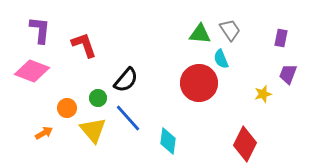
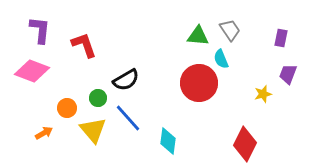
green triangle: moved 2 px left, 2 px down
black semicircle: rotated 20 degrees clockwise
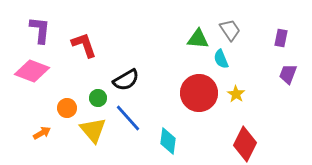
green triangle: moved 3 px down
red circle: moved 10 px down
yellow star: moved 27 px left; rotated 24 degrees counterclockwise
orange arrow: moved 2 px left
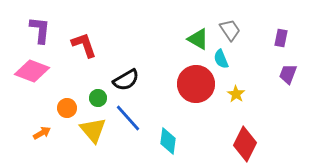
green triangle: rotated 25 degrees clockwise
red circle: moved 3 px left, 9 px up
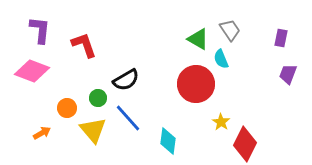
yellow star: moved 15 px left, 28 px down
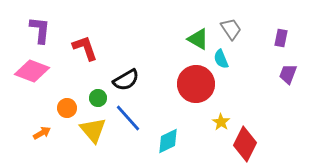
gray trapezoid: moved 1 px right, 1 px up
red L-shape: moved 1 px right, 3 px down
cyan diamond: rotated 56 degrees clockwise
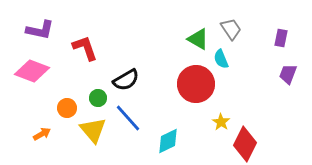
purple L-shape: rotated 96 degrees clockwise
orange arrow: moved 1 px down
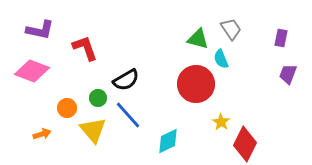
green triangle: rotated 15 degrees counterclockwise
blue line: moved 3 px up
orange arrow: rotated 12 degrees clockwise
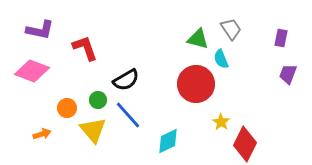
green circle: moved 2 px down
